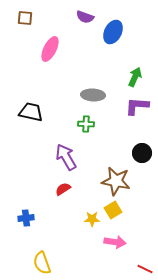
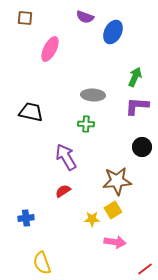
black circle: moved 6 px up
brown star: moved 1 px right; rotated 16 degrees counterclockwise
red semicircle: moved 2 px down
red line: rotated 63 degrees counterclockwise
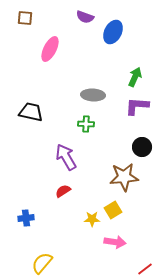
brown star: moved 7 px right, 4 px up
yellow semicircle: rotated 60 degrees clockwise
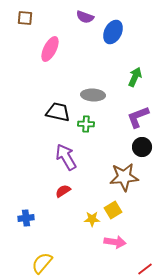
purple L-shape: moved 1 px right, 11 px down; rotated 25 degrees counterclockwise
black trapezoid: moved 27 px right
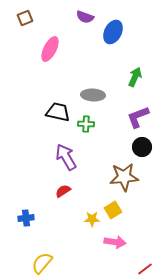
brown square: rotated 28 degrees counterclockwise
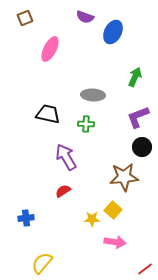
black trapezoid: moved 10 px left, 2 px down
yellow square: rotated 18 degrees counterclockwise
